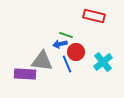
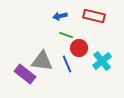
blue arrow: moved 28 px up
red circle: moved 3 px right, 4 px up
cyan cross: moved 1 px left, 1 px up
purple rectangle: rotated 35 degrees clockwise
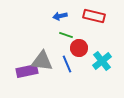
purple rectangle: moved 2 px right, 3 px up; rotated 50 degrees counterclockwise
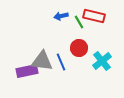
blue arrow: moved 1 px right
green line: moved 13 px right, 13 px up; rotated 40 degrees clockwise
blue line: moved 6 px left, 2 px up
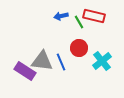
purple rectangle: moved 2 px left; rotated 45 degrees clockwise
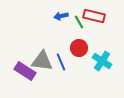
cyan cross: rotated 18 degrees counterclockwise
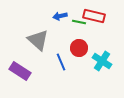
blue arrow: moved 1 px left
green line: rotated 48 degrees counterclockwise
gray triangle: moved 4 px left, 21 px up; rotated 35 degrees clockwise
purple rectangle: moved 5 px left
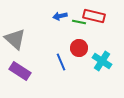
gray triangle: moved 23 px left, 1 px up
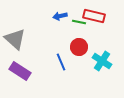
red circle: moved 1 px up
